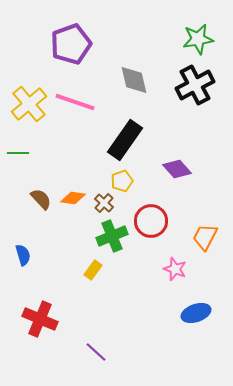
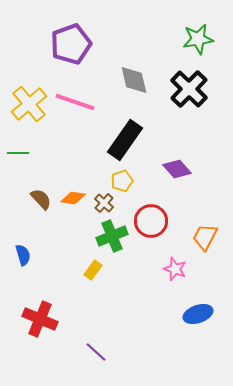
black cross: moved 6 px left, 4 px down; rotated 18 degrees counterclockwise
blue ellipse: moved 2 px right, 1 px down
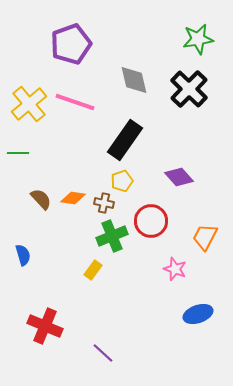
purple diamond: moved 2 px right, 8 px down
brown cross: rotated 30 degrees counterclockwise
red cross: moved 5 px right, 7 px down
purple line: moved 7 px right, 1 px down
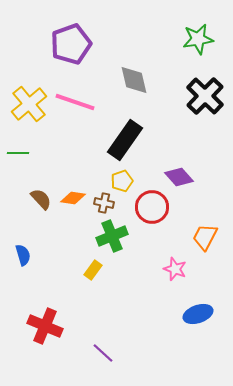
black cross: moved 16 px right, 7 px down
red circle: moved 1 px right, 14 px up
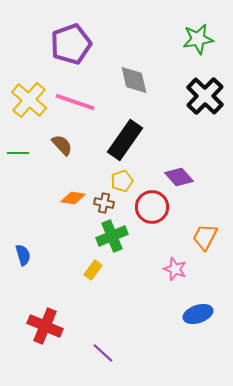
yellow cross: moved 4 px up; rotated 9 degrees counterclockwise
brown semicircle: moved 21 px right, 54 px up
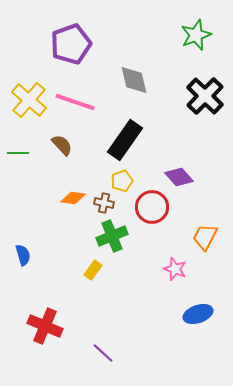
green star: moved 2 px left, 4 px up; rotated 12 degrees counterclockwise
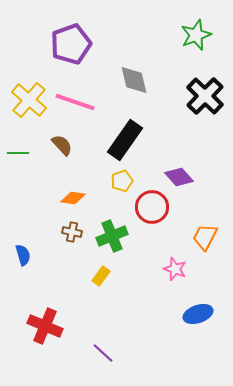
brown cross: moved 32 px left, 29 px down
yellow rectangle: moved 8 px right, 6 px down
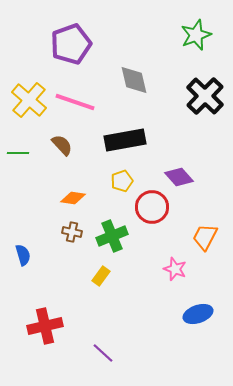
black rectangle: rotated 45 degrees clockwise
red cross: rotated 36 degrees counterclockwise
